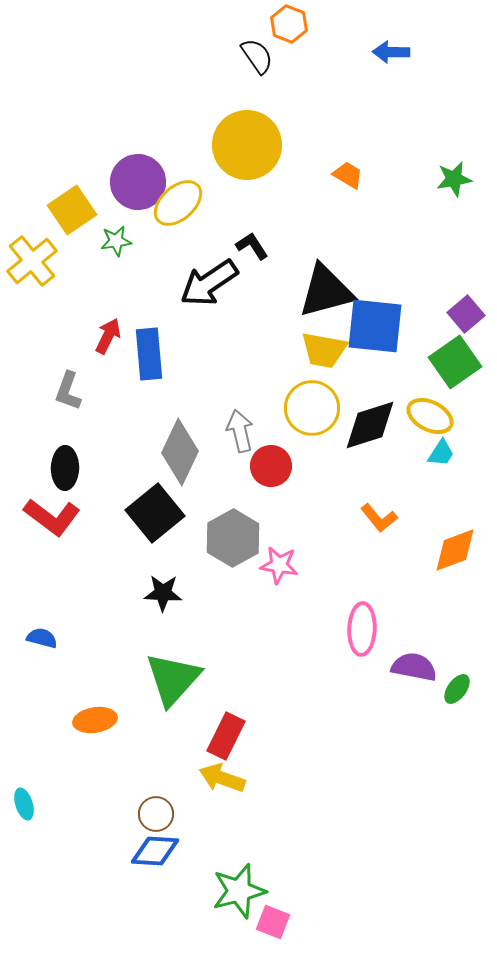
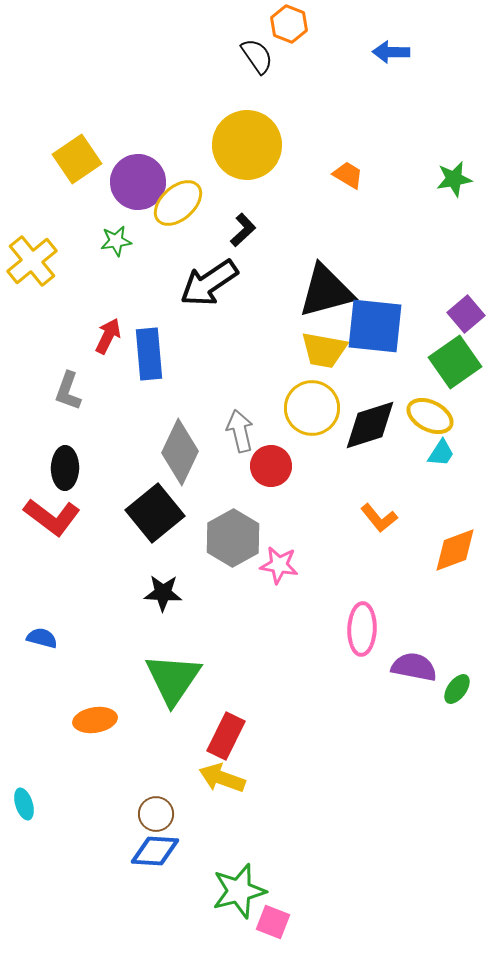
yellow square at (72, 210): moved 5 px right, 51 px up
black L-shape at (252, 246): moved 9 px left, 16 px up; rotated 80 degrees clockwise
green triangle at (173, 679): rotated 8 degrees counterclockwise
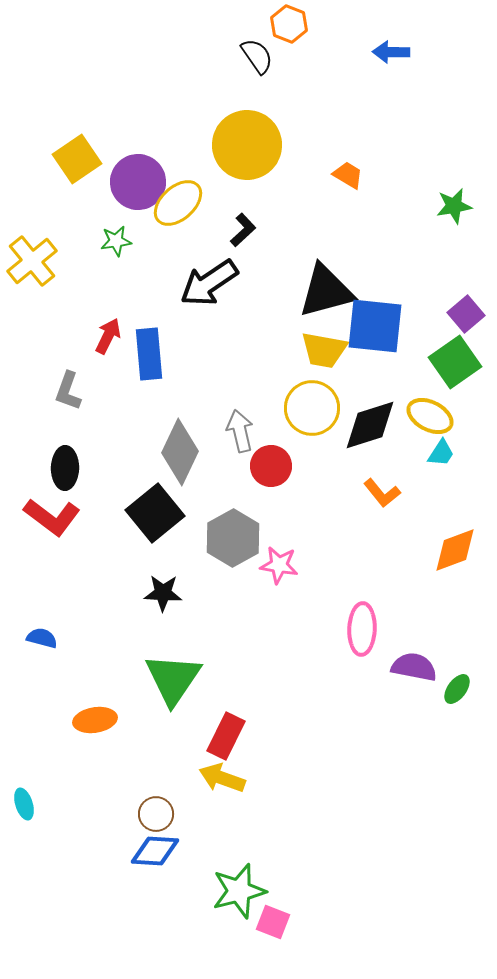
green star at (454, 179): moved 27 px down
orange L-shape at (379, 518): moved 3 px right, 25 px up
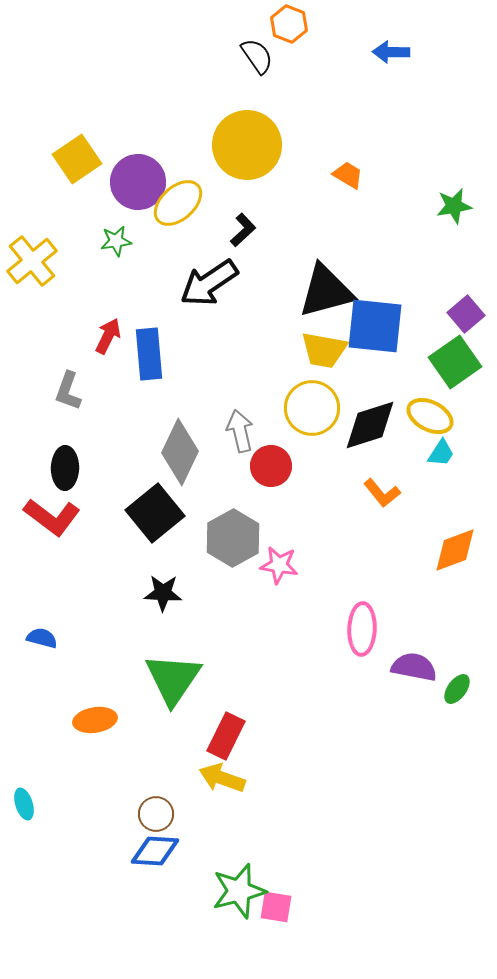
pink square at (273, 922): moved 3 px right, 15 px up; rotated 12 degrees counterclockwise
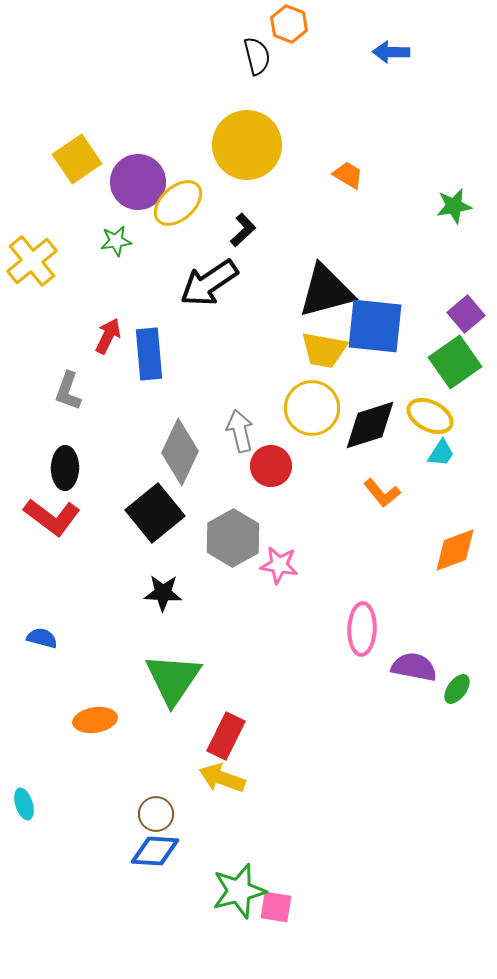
black semicircle at (257, 56): rotated 21 degrees clockwise
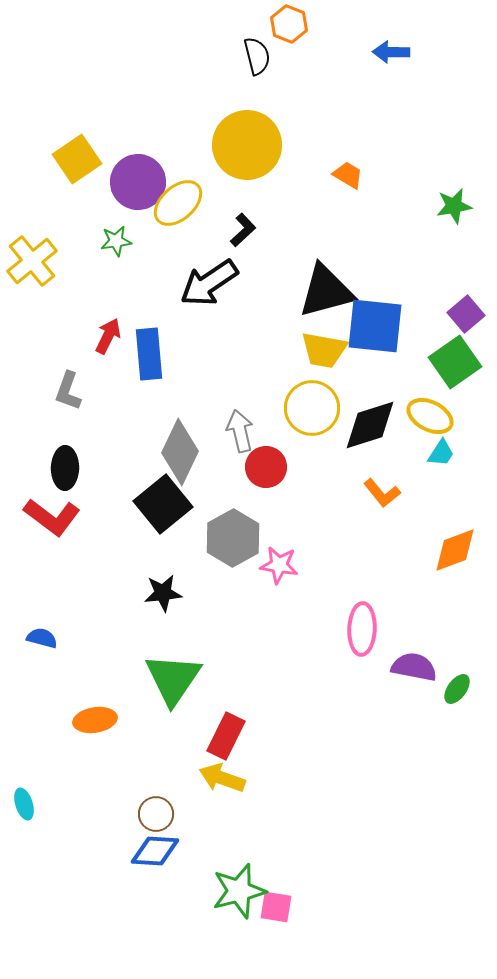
red circle at (271, 466): moved 5 px left, 1 px down
black square at (155, 513): moved 8 px right, 9 px up
black star at (163, 593): rotated 9 degrees counterclockwise
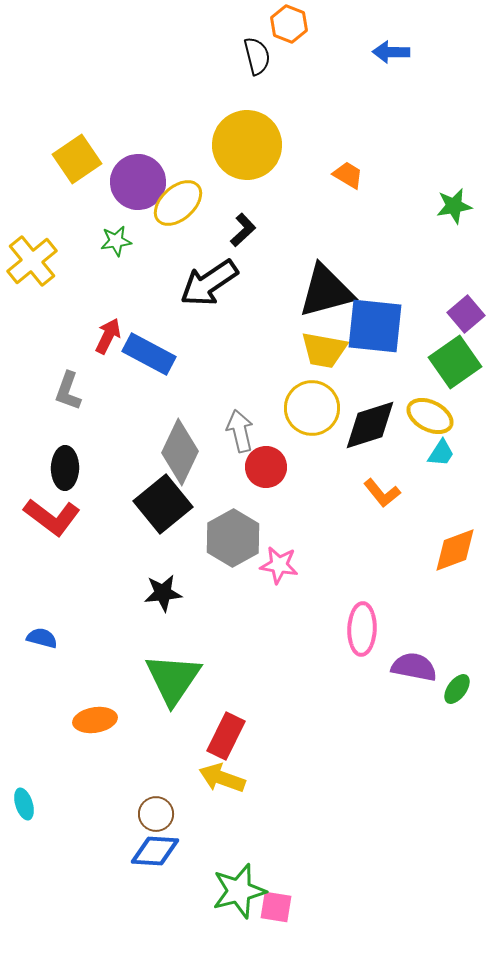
blue rectangle at (149, 354): rotated 57 degrees counterclockwise
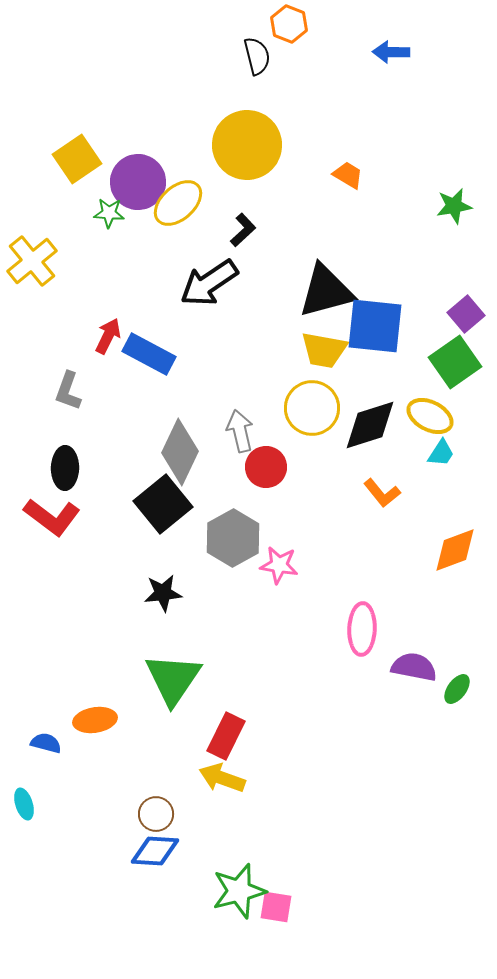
green star at (116, 241): moved 7 px left, 28 px up; rotated 12 degrees clockwise
blue semicircle at (42, 638): moved 4 px right, 105 px down
